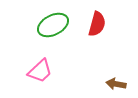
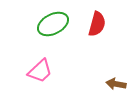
green ellipse: moved 1 px up
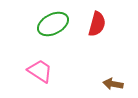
pink trapezoid: rotated 104 degrees counterclockwise
brown arrow: moved 3 px left
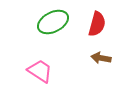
green ellipse: moved 2 px up
brown arrow: moved 12 px left, 26 px up
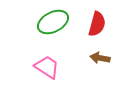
brown arrow: moved 1 px left
pink trapezoid: moved 7 px right, 4 px up
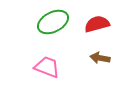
red semicircle: rotated 120 degrees counterclockwise
pink trapezoid: rotated 12 degrees counterclockwise
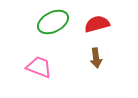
brown arrow: moved 4 px left; rotated 108 degrees counterclockwise
pink trapezoid: moved 8 px left
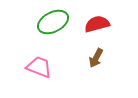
brown arrow: rotated 36 degrees clockwise
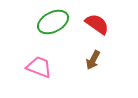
red semicircle: rotated 50 degrees clockwise
brown arrow: moved 3 px left, 2 px down
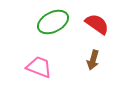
brown arrow: rotated 12 degrees counterclockwise
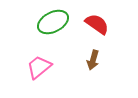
pink trapezoid: rotated 60 degrees counterclockwise
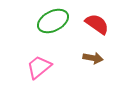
green ellipse: moved 1 px up
brown arrow: moved 2 px up; rotated 96 degrees counterclockwise
